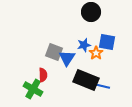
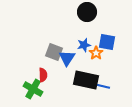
black circle: moved 4 px left
black rectangle: rotated 10 degrees counterclockwise
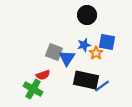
black circle: moved 3 px down
red semicircle: rotated 72 degrees clockwise
blue line: rotated 49 degrees counterclockwise
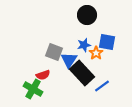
blue triangle: moved 2 px right, 2 px down
black rectangle: moved 4 px left, 7 px up; rotated 35 degrees clockwise
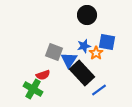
blue star: moved 1 px down
blue line: moved 3 px left, 4 px down
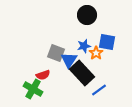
gray square: moved 2 px right, 1 px down
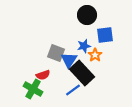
blue square: moved 2 px left, 7 px up; rotated 18 degrees counterclockwise
orange star: moved 1 px left, 2 px down
blue line: moved 26 px left
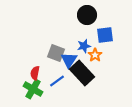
red semicircle: moved 8 px left, 2 px up; rotated 120 degrees clockwise
blue line: moved 16 px left, 9 px up
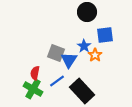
black circle: moved 3 px up
blue star: rotated 24 degrees counterclockwise
black rectangle: moved 18 px down
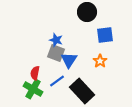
blue star: moved 28 px left, 6 px up; rotated 16 degrees counterclockwise
orange star: moved 5 px right, 6 px down
